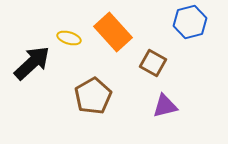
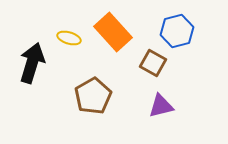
blue hexagon: moved 13 px left, 9 px down
black arrow: rotated 30 degrees counterclockwise
purple triangle: moved 4 px left
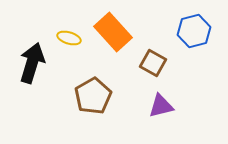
blue hexagon: moved 17 px right
